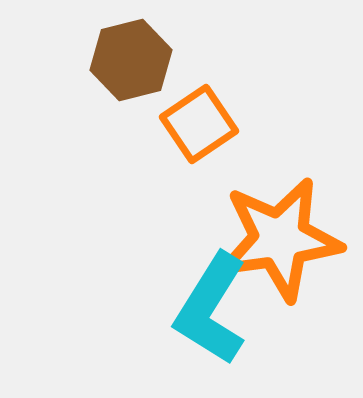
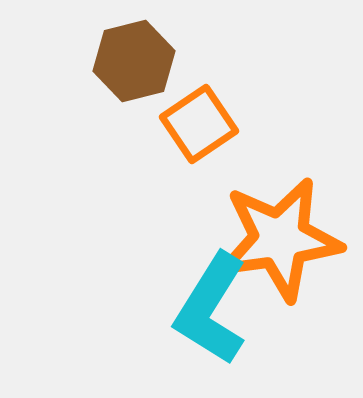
brown hexagon: moved 3 px right, 1 px down
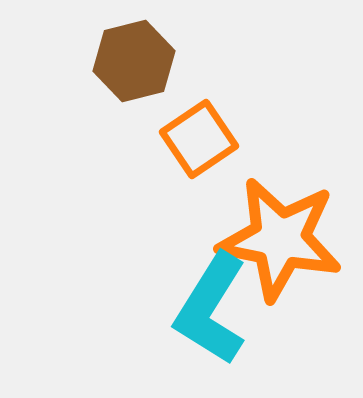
orange square: moved 15 px down
orange star: rotated 19 degrees clockwise
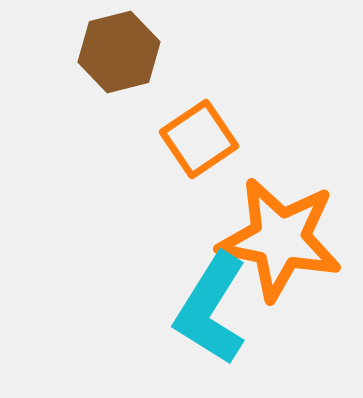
brown hexagon: moved 15 px left, 9 px up
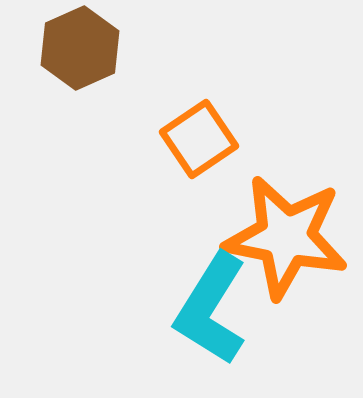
brown hexagon: moved 39 px left, 4 px up; rotated 10 degrees counterclockwise
orange star: moved 6 px right, 2 px up
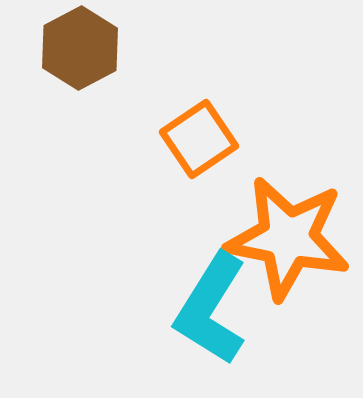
brown hexagon: rotated 4 degrees counterclockwise
orange star: moved 2 px right, 1 px down
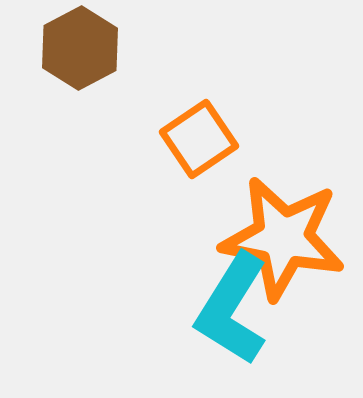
orange star: moved 5 px left
cyan L-shape: moved 21 px right
